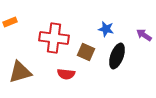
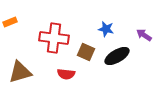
black ellipse: rotated 40 degrees clockwise
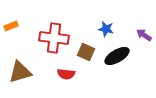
orange rectangle: moved 1 px right, 4 px down
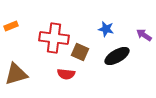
brown square: moved 6 px left
brown triangle: moved 4 px left, 2 px down
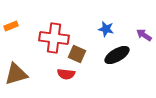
brown square: moved 3 px left, 2 px down
black ellipse: moved 1 px up
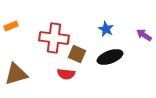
blue star: rotated 14 degrees clockwise
black ellipse: moved 7 px left, 2 px down; rotated 10 degrees clockwise
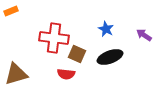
orange rectangle: moved 15 px up
